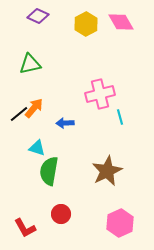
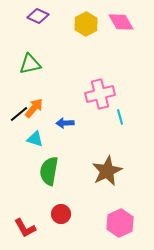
cyan triangle: moved 2 px left, 9 px up
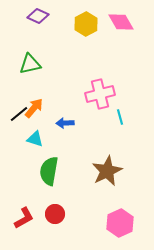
red circle: moved 6 px left
red L-shape: moved 1 px left, 10 px up; rotated 90 degrees counterclockwise
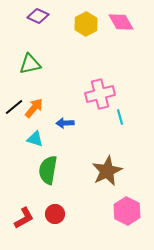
black line: moved 5 px left, 7 px up
green semicircle: moved 1 px left, 1 px up
pink hexagon: moved 7 px right, 12 px up; rotated 8 degrees counterclockwise
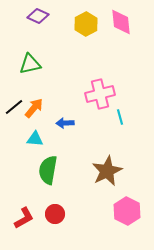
pink diamond: rotated 24 degrees clockwise
cyan triangle: rotated 12 degrees counterclockwise
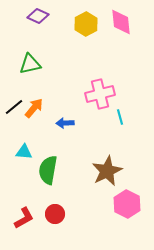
cyan triangle: moved 11 px left, 13 px down
pink hexagon: moved 7 px up
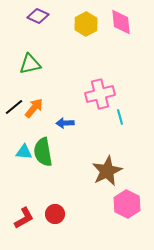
green semicircle: moved 5 px left, 18 px up; rotated 20 degrees counterclockwise
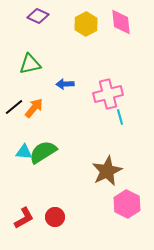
pink cross: moved 8 px right
blue arrow: moved 39 px up
green semicircle: rotated 68 degrees clockwise
red circle: moved 3 px down
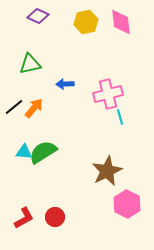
yellow hexagon: moved 2 px up; rotated 15 degrees clockwise
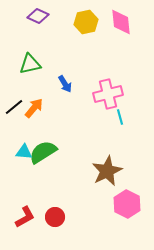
blue arrow: rotated 120 degrees counterclockwise
red L-shape: moved 1 px right, 1 px up
